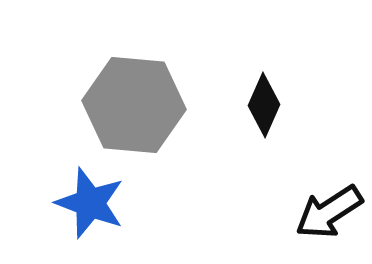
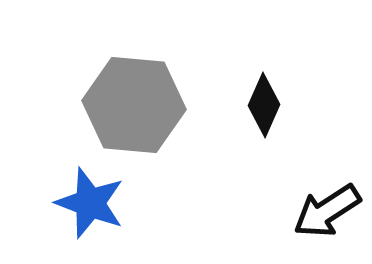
black arrow: moved 2 px left, 1 px up
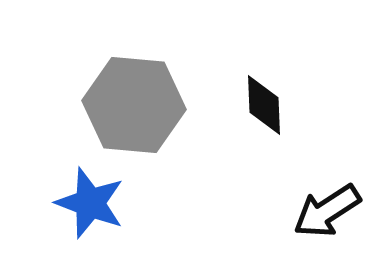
black diamond: rotated 26 degrees counterclockwise
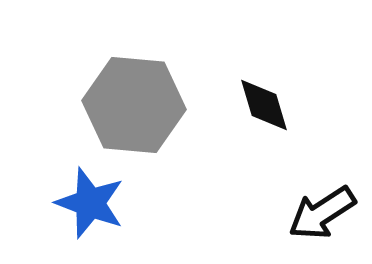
black diamond: rotated 14 degrees counterclockwise
black arrow: moved 5 px left, 2 px down
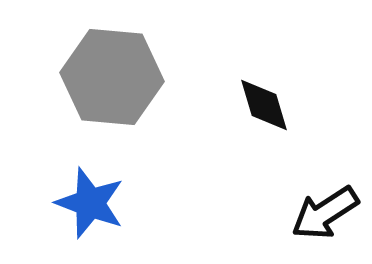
gray hexagon: moved 22 px left, 28 px up
black arrow: moved 3 px right
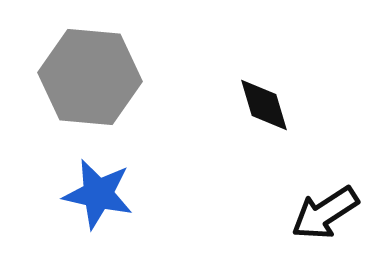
gray hexagon: moved 22 px left
blue star: moved 8 px right, 9 px up; rotated 8 degrees counterclockwise
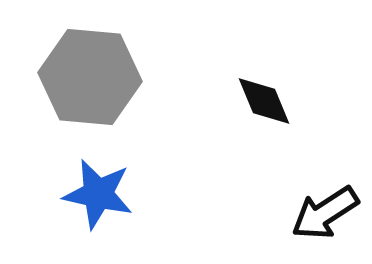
black diamond: moved 4 px up; rotated 6 degrees counterclockwise
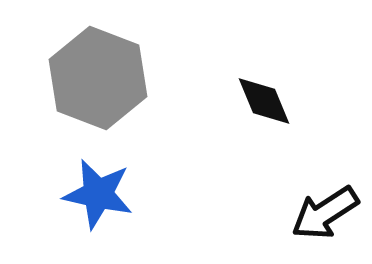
gray hexagon: moved 8 px right, 1 px down; rotated 16 degrees clockwise
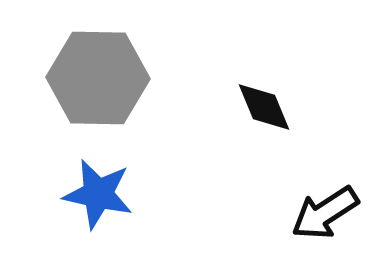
gray hexagon: rotated 20 degrees counterclockwise
black diamond: moved 6 px down
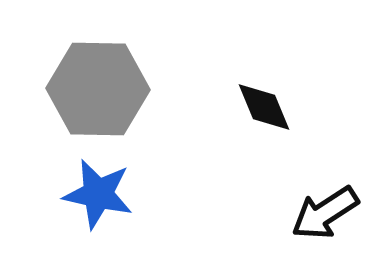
gray hexagon: moved 11 px down
